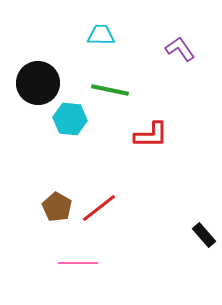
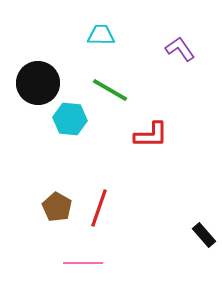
green line: rotated 18 degrees clockwise
red line: rotated 33 degrees counterclockwise
pink line: moved 5 px right
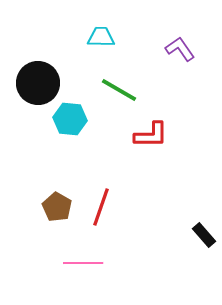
cyan trapezoid: moved 2 px down
green line: moved 9 px right
red line: moved 2 px right, 1 px up
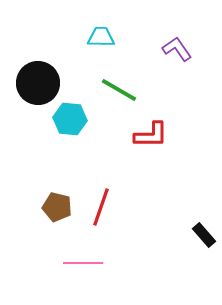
purple L-shape: moved 3 px left
brown pentagon: rotated 16 degrees counterclockwise
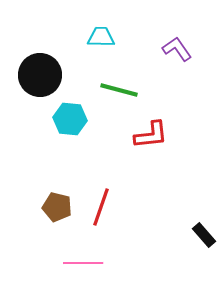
black circle: moved 2 px right, 8 px up
green line: rotated 15 degrees counterclockwise
red L-shape: rotated 6 degrees counterclockwise
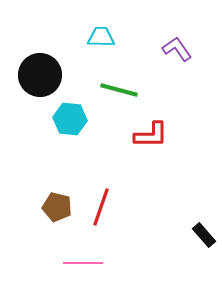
red L-shape: rotated 6 degrees clockwise
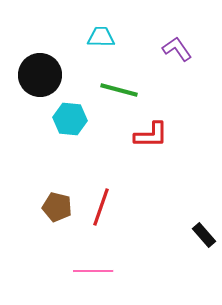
pink line: moved 10 px right, 8 px down
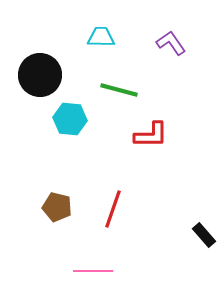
purple L-shape: moved 6 px left, 6 px up
red line: moved 12 px right, 2 px down
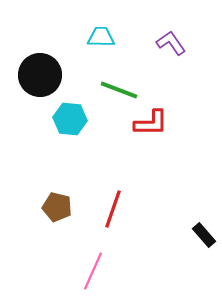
green line: rotated 6 degrees clockwise
red L-shape: moved 12 px up
pink line: rotated 66 degrees counterclockwise
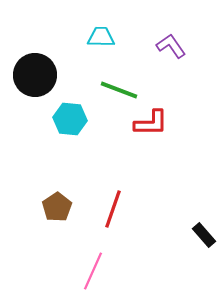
purple L-shape: moved 3 px down
black circle: moved 5 px left
brown pentagon: rotated 24 degrees clockwise
